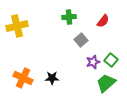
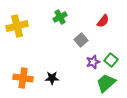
green cross: moved 9 px left; rotated 24 degrees counterclockwise
orange cross: rotated 18 degrees counterclockwise
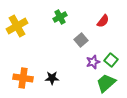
yellow cross: rotated 15 degrees counterclockwise
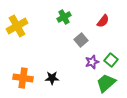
green cross: moved 4 px right
purple star: moved 1 px left
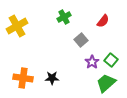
purple star: rotated 16 degrees counterclockwise
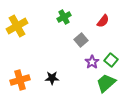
orange cross: moved 3 px left, 2 px down; rotated 24 degrees counterclockwise
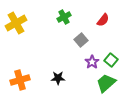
red semicircle: moved 1 px up
yellow cross: moved 1 px left, 3 px up
black star: moved 6 px right
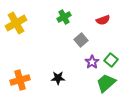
red semicircle: rotated 32 degrees clockwise
